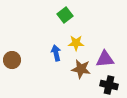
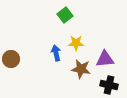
brown circle: moved 1 px left, 1 px up
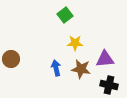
yellow star: moved 1 px left
blue arrow: moved 15 px down
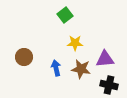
brown circle: moved 13 px right, 2 px up
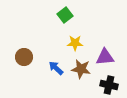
purple triangle: moved 2 px up
blue arrow: rotated 35 degrees counterclockwise
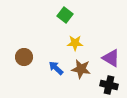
green square: rotated 14 degrees counterclockwise
purple triangle: moved 6 px right, 1 px down; rotated 36 degrees clockwise
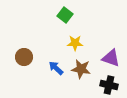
purple triangle: rotated 12 degrees counterclockwise
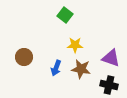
yellow star: moved 2 px down
blue arrow: rotated 112 degrees counterclockwise
